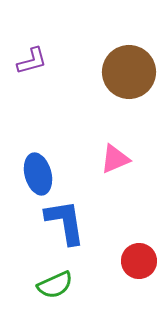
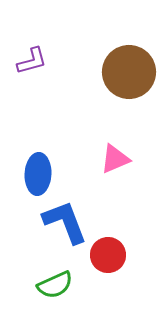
blue ellipse: rotated 18 degrees clockwise
blue L-shape: rotated 12 degrees counterclockwise
red circle: moved 31 px left, 6 px up
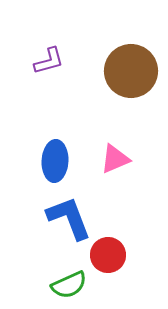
purple L-shape: moved 17 px right
brown circle: moved 2 px right, 1 px up
blue ellipse: moved 17 px right, 13 px up
blue L-shape: moved 4 px right, 4 px up
green semicircle: moved 14 px right
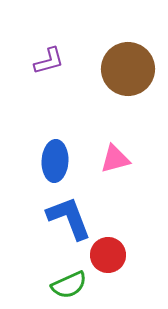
brown circle: moved 3 px left, 2 px up
pink triangle: rotated 8 degrees clockwise
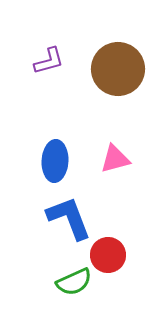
brown circle: moved 10 px left
green semicircle: moved 5 px right, 3 px up
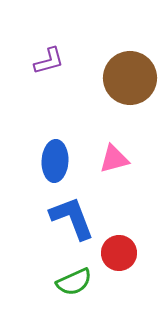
brown circle: moved 12 px right, 9 px down
pink triangle: moved 1 px left
blue L-shape: moved 3 px right
red circle: moved 11 px right, 2 px up
